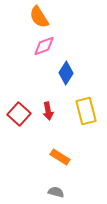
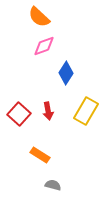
orange semicircle: rotated 15 degrees counterclockwise
yellow rectangle: rotated 44 degrees clockwise
orange rectangle: moved 20 px left, 2 px up
gray semicircle: moved 3 px left, 7 px up
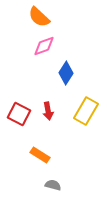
red square: rotated 15 degrees counterclockwise
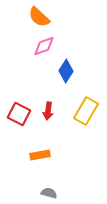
blue diamond: moved 2 px up
red arrow: rotated 18 degrees clockwise
orange rectangle: rotated 42 degrees counterclockwise
gray semicircle: moved 4 px left, 8 px down
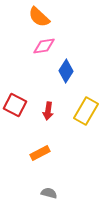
pink diamond: rotated 10 degrees clockwise
red square: moved 4 px left, 9 px up
orange rectangle: moved 2 px up; rotated 18 degrees counterclockwise
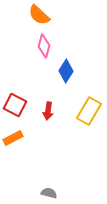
orange semicircle: moved 2 px up
pink diamond: rotated 65 degrees counterclockwise
yellow rectangle: moved 3 px right
orange rectangle: moved 27 px left, 15 px up
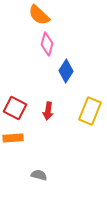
pink diamond: moved 3 px right, 2 px up
red square: moved 3 px down
yellow rectangle: moved 1 px right; rotated 8 degrees counterclockwise
orange rectangle: rotated 24 degrees clockwise
gray semicircle: moved 10 px left, 18 px up
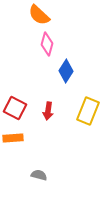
yellow rectangle: moved 2 px left
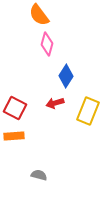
orange semicircle: rotated 10 degrees clockwise
blue diamond: moved 5 px down
red arrow: moved 7 px right, 8 px up; rotated 66 degrees clockwise
orange rectangle: moved 1 px right, 2 px up
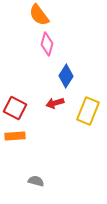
orange rectangle: moved 1 px right
gray semicircle: moved 3 px left, 6 px down
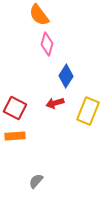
gray semicircle: rotated 63 degrees counterclockwise
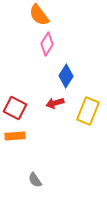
pink diamond: rotated 15 degrees clockwise
gray semicircle: moved 1 px left, 1 px up; rotated 77 degrees counterclockwise
